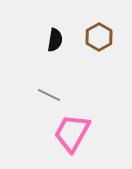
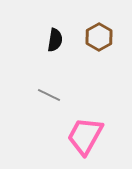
pink trapezoid: moved 13 px right, 3 px down
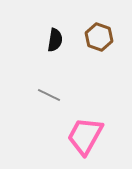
brown hexagon: rotated 12 degrees counterclockwise
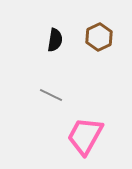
brown hexagon: rotated 16 degrees clockwise
gray line: moved 2 px right
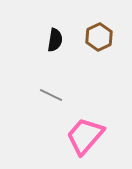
pink trapezoid: rotated 12 degrees clockwise
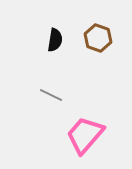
brown hexagon: moved 1 px left, 1 px down; rotated 16 degrees counterclockwise
pink trapezoid: moved 1 px up
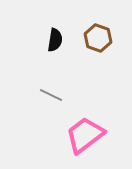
pink trapezoid: rotated 12 degrees clockwise
